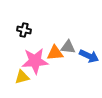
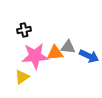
black cross: rotated 24 degrees counterclockwise
pink star: moved 5 px up
yellow triangle: rotated 21 degrees counterclockwise
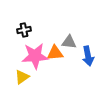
gray triangle: moved 1 px right, 5 px up
blue arrow: moved 1 px left; rotated 54 degrees clockwise
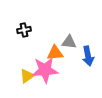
pink star: moved 10 px right, 14 px down
yellow triangle: moved 5 px right, 1 px up
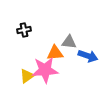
blue arrow: rotated 60 degrees counterclockwise
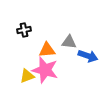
orange triangle: moved 8 px left, 3 px up
pink star: rotated 20 degrees clockwise
yellow triangle: rotated 14 degrees clockwise
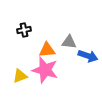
yellow triangle: moved 7 px left
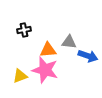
orange triangle: moved 1 px right
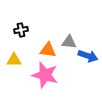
black cross: moved 3 px left
orange triangle: rotated 12 degrees clockwise
pink star: moved 5 px down
yellow triangle: moved 6 px left, 16 px up; rotated 21 degrees clockwise
